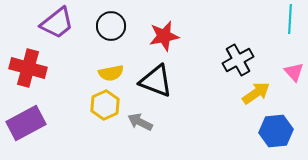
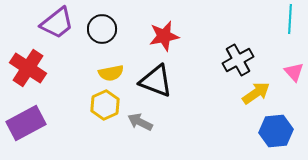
black circle: moved 9 px left, 3 px down
red cross: rotated 18 degrees clockwise
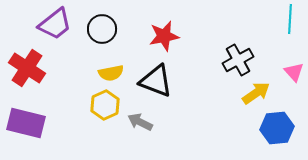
purple trapezoid: moved 2 px left, 1 px down
red cross: moved 1 px left
purple rectangle: rotated 42 degrees clockwise
blue hexagon: moved 1 px right, 3 px up
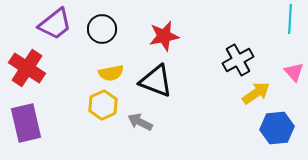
yellow hexagon: moved 2 px left
purple rectangle: rotated 63 degrees clockwise
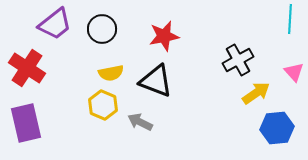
yellow hexagon: rotated 12 degrees counterclockwise
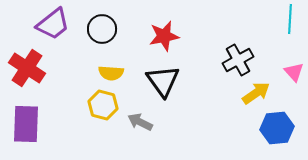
purple trapezoid: moved 2 px left
yellow semicircle: rotated 15 degrees clockwise
black triangle: moved 7 px right; rotated 33 degrees clockwise
yellow hexagon: rotated 8 degrees counterclockwise
purple rectangle: moved 1 px down; rotated 15 degrees clockwise
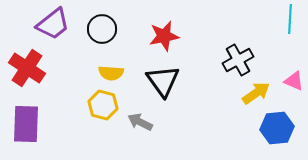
pink triangle: moved 9 px down; rotated 25 degrees counterclockwise
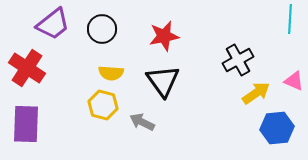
gray arrow: moved 2 px right
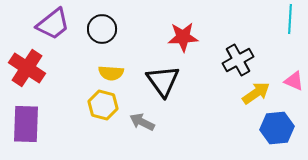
red star: moved 19 px right, 1 px down; rotated 8 degrees clockwise
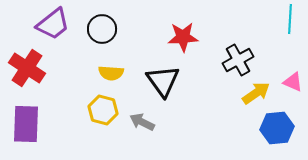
pink triangle: moved 1 px left, 1 px down
yellow hexagon: moved 5 px down
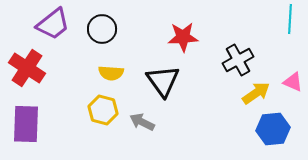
blue hexagon: moved 4 px left, 1 px down
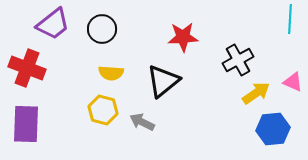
red cross: rotated 12 degrees counterclockwise
black triangle: rotated 27 degrees clockwise
